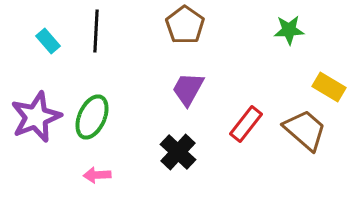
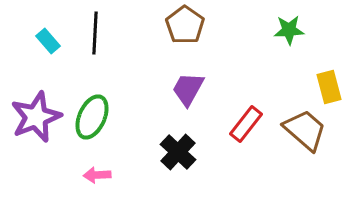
black line: moved 1 px left, 2 px down
yellow rectangle: rotated 44 degrees clockwise
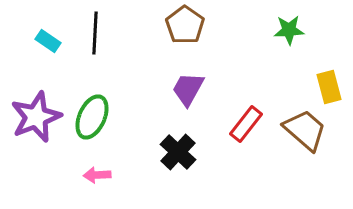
cyan rectangle: rotated 15 degrees counterclockwise
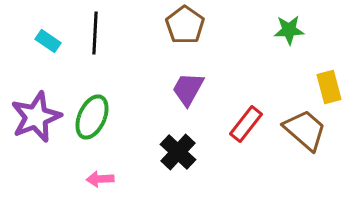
pink arrow: moved 3 px right, 4 px down
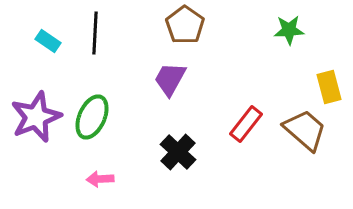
purple trapezoid: moved 18 px left, 10 px up
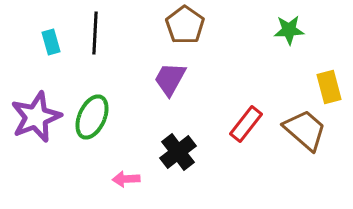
cyan rectangle: moved 3 px right, 1 px down; rotated 40 degrees clockwise
black cross: rotated 9 degrees clockwise
pink arrow: moved 26 px right
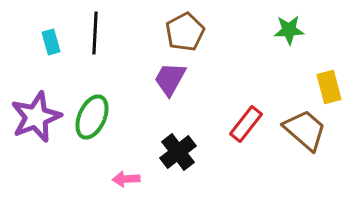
brown pentagon: moved 7 px down; rotated 9 degrees clockwise
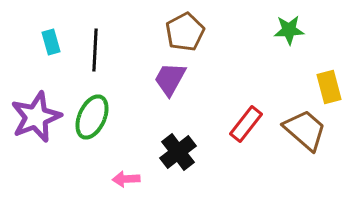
black line: moved 17 px down
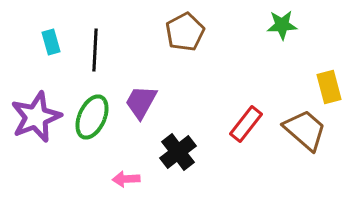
green star: moved 7 px left, 5 px up
purple trapezoid: moved 29 px left, 23 px down
